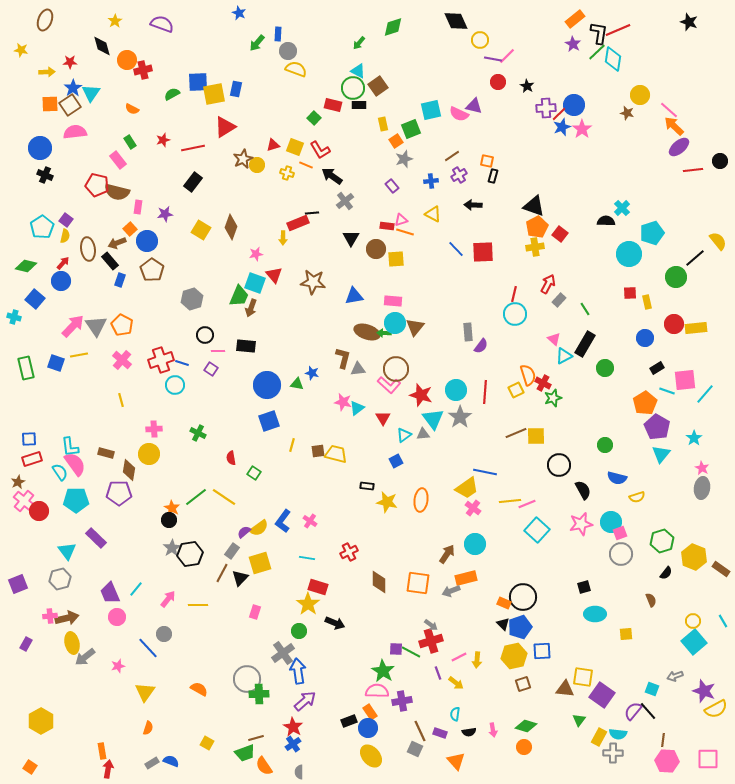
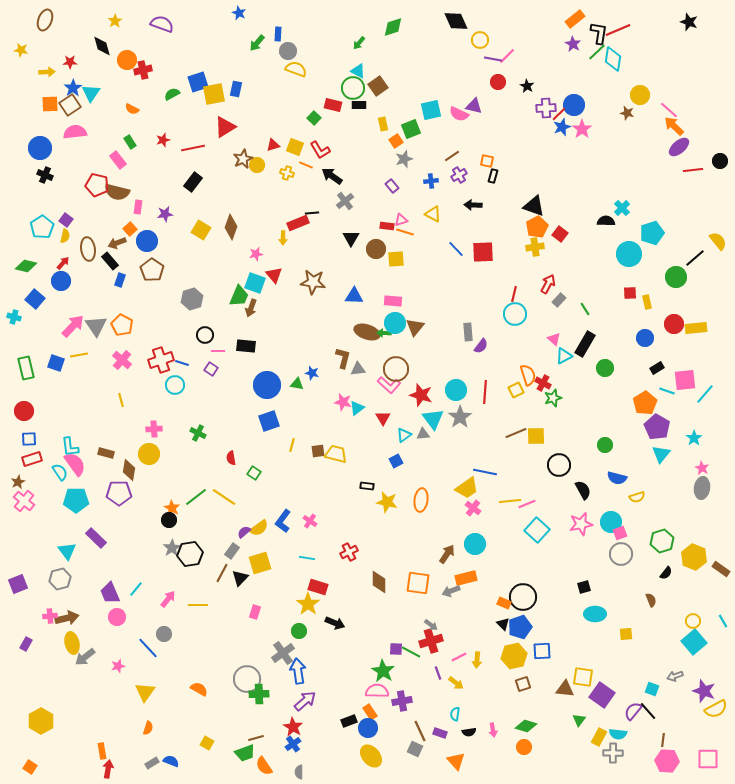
blue square at (198, 82): rotated 15 degrees counterclockwise
blue triangle at (354, 296): rotated 12 degrees clockwise
red circle at (39, 511): moved 15 px left, 100 px up
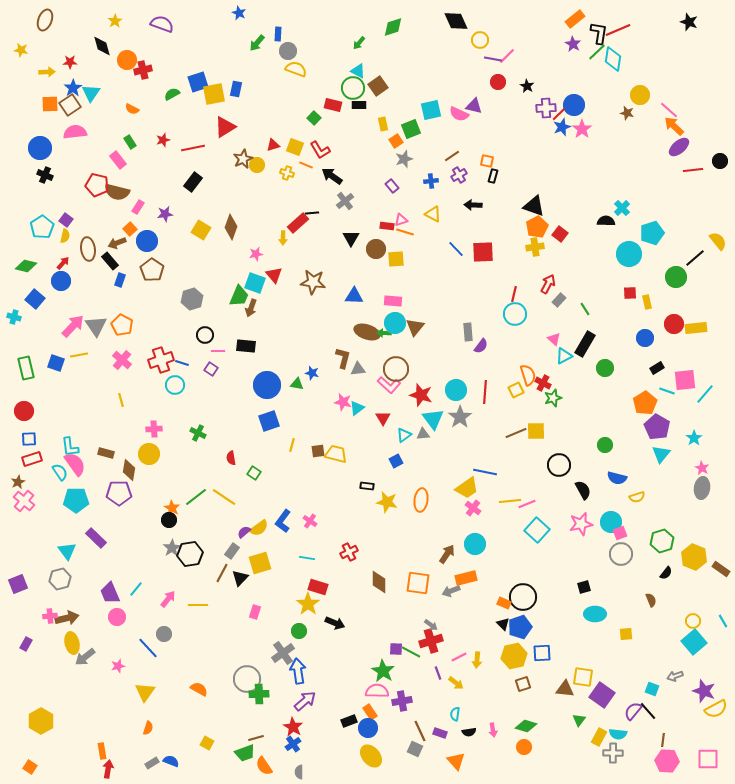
pink rectangle at (138, 207): rotated 24 degrees clockwise
red rectangle at (298, 223): rotated 20 degrees counterclockwise
yellow square at (536, 436): moved 5 px up
blue square at (542, 651): moved 2 px down
